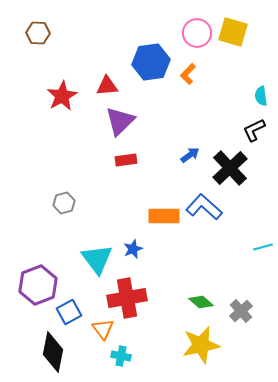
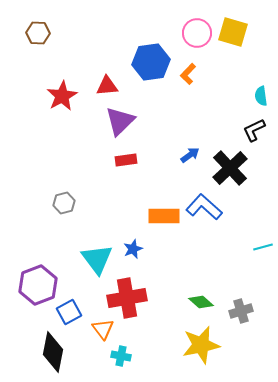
gray cross: rotated 25 degrees clockwise
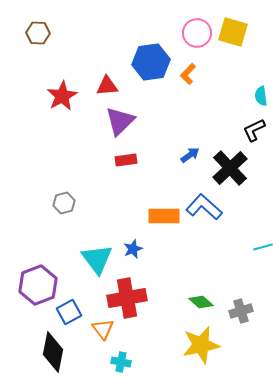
cyan cross: moved 6 px down
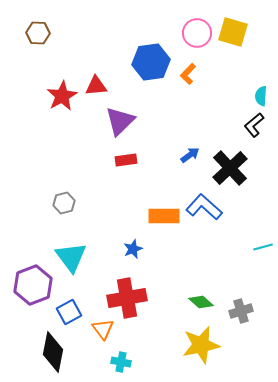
red triangle: moved 11 px left
cyan semicircle: rotated 12 degrees clockwise
black L-shape: moved 5 px up; rotated 15 degrees counterclockwise
cyan triangle: moved 26 px left, 2 px up
purple hexagon: moved 5 px left
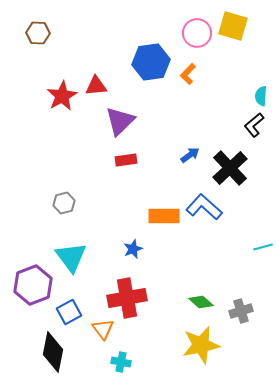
yellow square: moved 6 px up
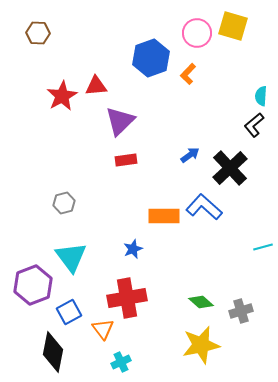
blue hexagon: moved 4 px up; rotated 12 degrees counterclockwise
cyan cross: rotated 36 degrees counterclockwise
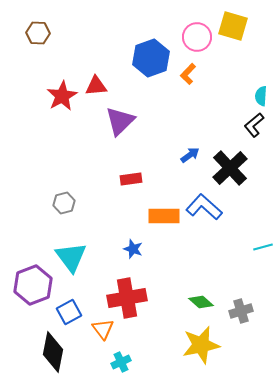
pink circle: moved 4 px down
red rectangle: moved 5 px right, 19 px down
blue star: rotated 30 degrees counterclockwise
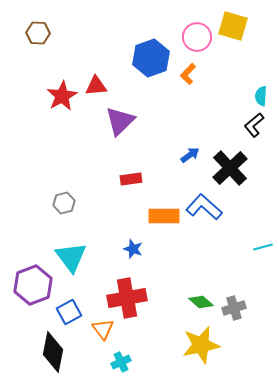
gray cross: moved 7 px left, 3 px up
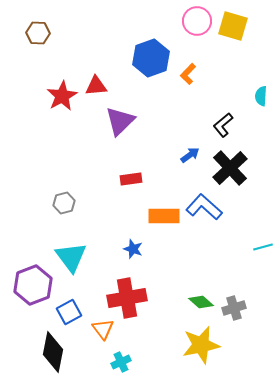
pink circle: moved 16 px up
black L-shape: moved 31 px left
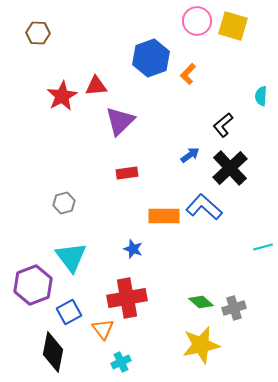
red rectangle: moved 4 px left, 6 px up
